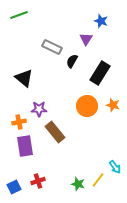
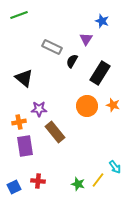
blue star: moved 1 px right
red cross: rotated 24 degrees clockwise
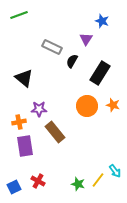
cyan arrow: moved 4 px down
red cross: rotated 24 degrees clockwise
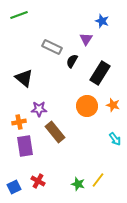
cyan arrow: moved 32 px up
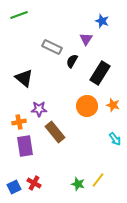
red cross: moved 4 px left, 2 px down
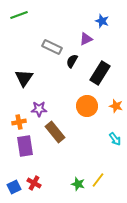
purple triangle: rotated 32 degrees clockwise
black triangle: rotated 24 degrees clockwise
orange star: moved 3 px right, 1 px down
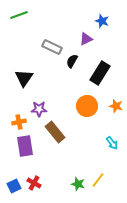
cyan arrow: moved 3 px left, 4 px down
blue square: moved 1 px up
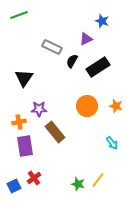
black rectangle: moved 2 px left, 6 px up; rotated 25 degrees clockwise
red cross: moved 5 px up; rotated 24 degrees clockwise
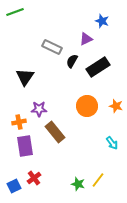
green line: moved 4 px left, 3 px up
black triangle: moved 1 px right, 1 px up
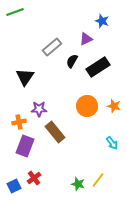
gray rectangle: rotated 66 degrees counterclockwise
orange star: moved 2 px left
purple rectangle: rotated 30 degrees clockwise
